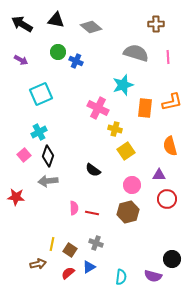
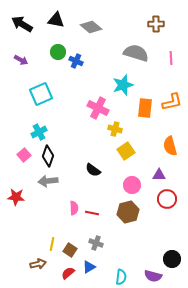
pink line: moved 3 px right, 1 px down
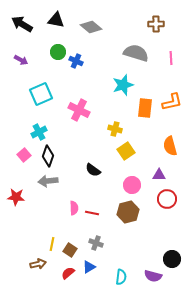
pink cross: moved 19 px left, 2 px down
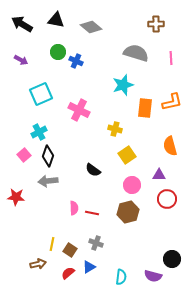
yellow square: moved 1 px right, 4 px down
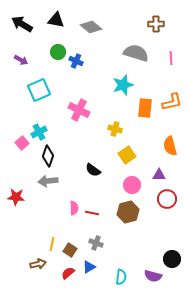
cyan square: moved 2 px left, 4 px up
pink square: moved 2 px left, 12 px up
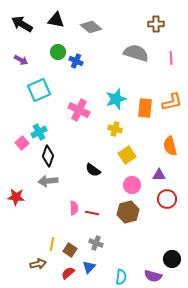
cyan star: moved 7 px left, 14 px down
blue triangle: rotated 16 degrees counterclockwise
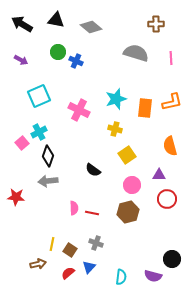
cyan square: moved 6 px down
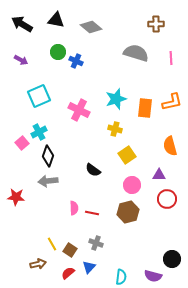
yellow line: rotated 40 degrees counterclockwise
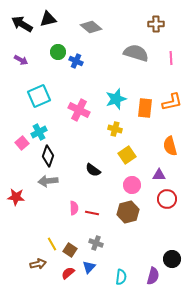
black triangle: moved 8 px left, 1 px up; rotated 24 degrees counterclockwise
purple semicircle: rotated 90 degrees counterclockwise
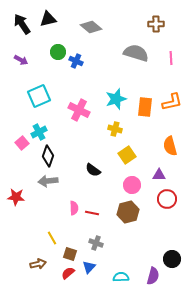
black arrow: rotated 25 degrees clockwise
orange rectangle: moved 1 px up
yellow line: moved 6 px up
brown square: moved 4 px down; rotated 16 degrees counterclockwise
cyan semicircle: rotated 98 degrees counterclockwise
